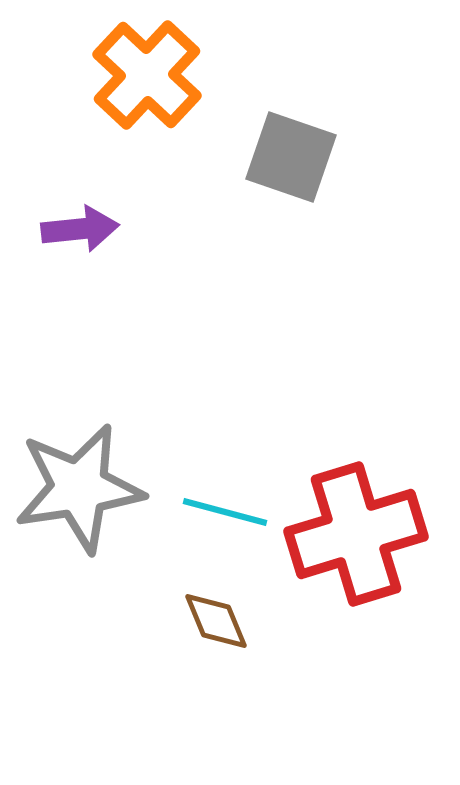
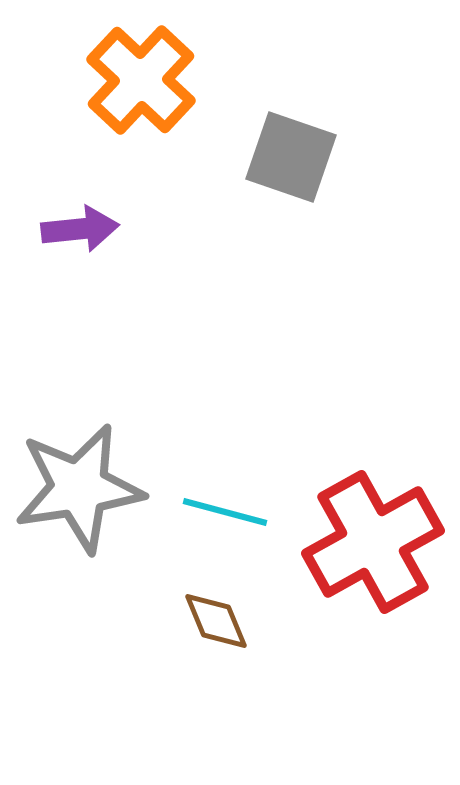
orange cross: moved 6 px left, 5 px down
red cross: moved 17 px right, 8 px down; rotated 12 degrees counterclockwise
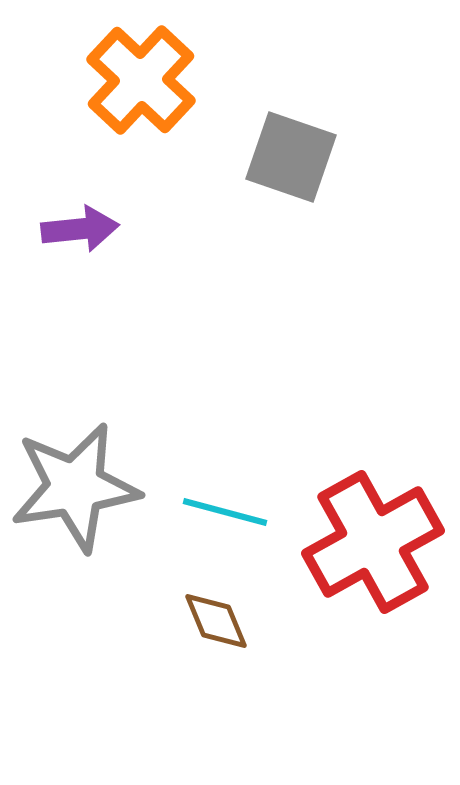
gray star: moved 4 px left, 1 px up
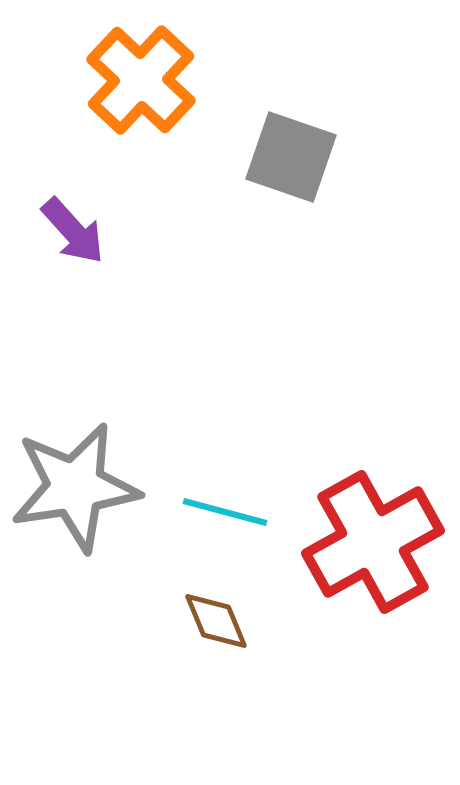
purple arrow: moved 7 px left, 2 px down; rotated 54 degrees clockwise
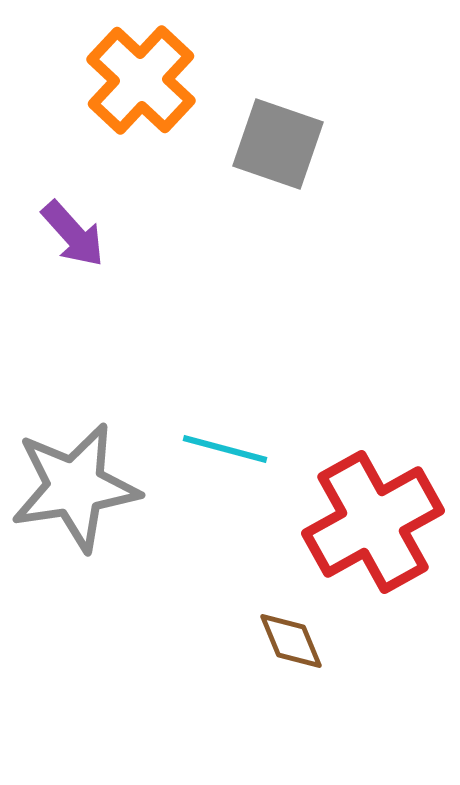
gray square: moved 13 px left, 13 px up
purple arrow: moved 3 px down
cyan line: moved 63 px up
red cross: moved 20 px up
brown diamond: moved 75 px right, 20 px down
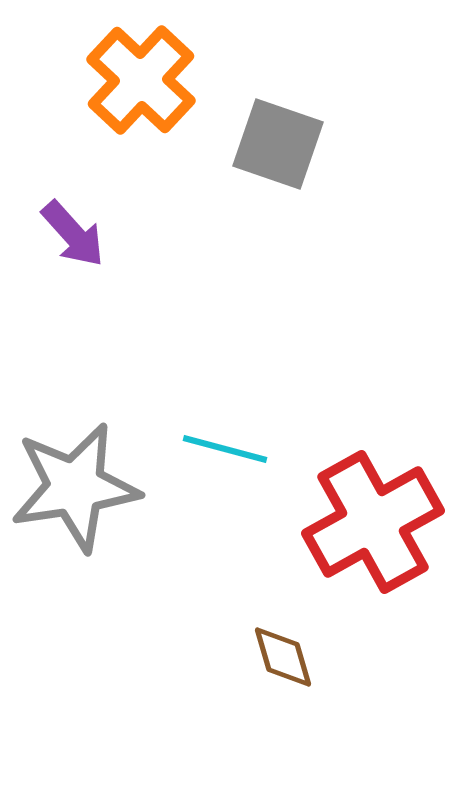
brown diamond: moved 8 px left, 16 px down; rotated 6 degrees clockwise
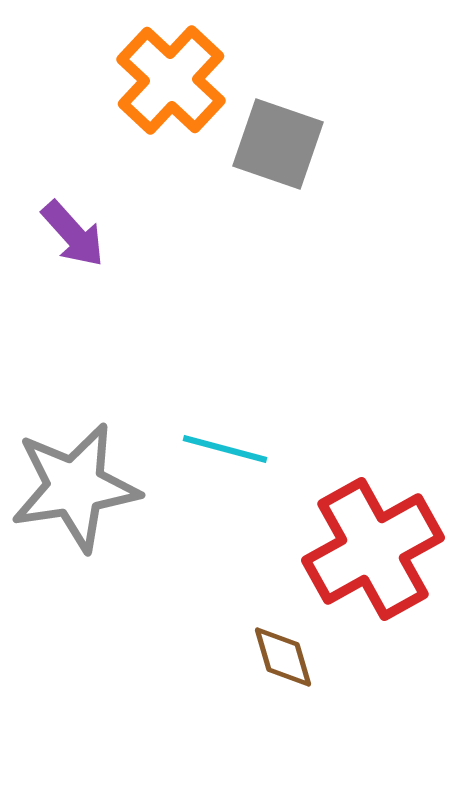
orange cross: moved 30 px right
red cross: moved 27 px down
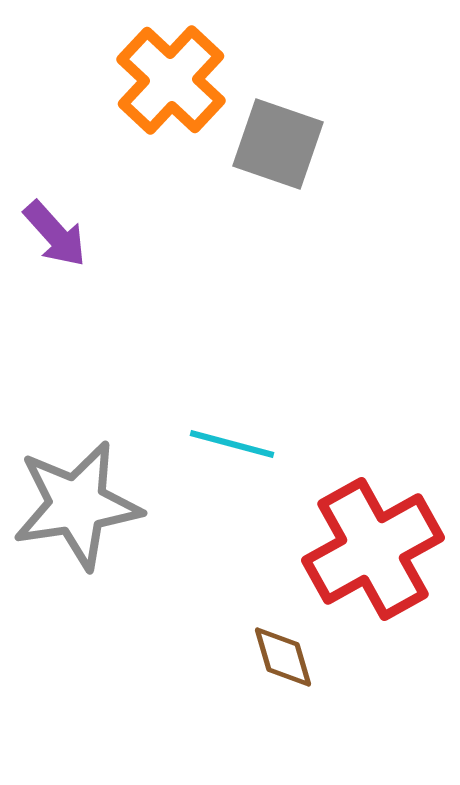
purple arrow: moved 18 px left
cyan line: moved 7 px right, 5 px up
gray star: moved 2 px right, 18 px down
